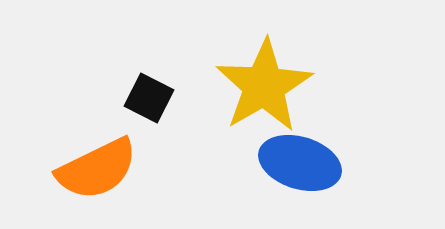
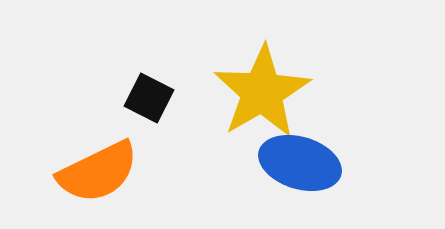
yellow star: moved 2 px left, 6 px down
orange semicircle: moved 1 px right, 3 px down
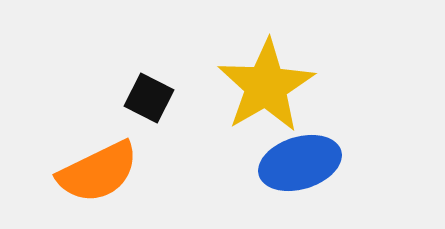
yellow star: moved 4 px right, 6 px up
blue ellipse: rotated 34 degrees counterclockwise
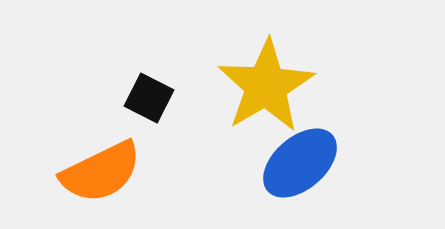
blue ellipse: rotated 24 degrees counterclockwise
orange semicircle: moved 3 px right
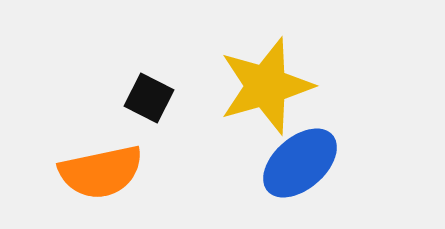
yellow star: rotated 14 degrees clockwise
orange semicircle: rotated 14 degrees clockwise
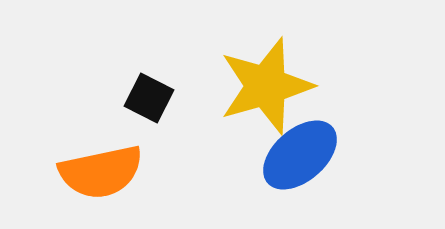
blue ellipse: moved 8 px up
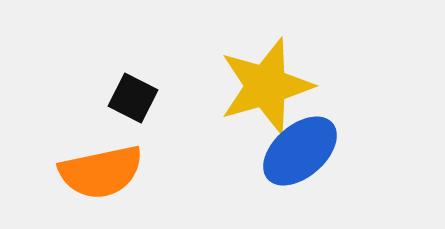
black square: moved 16 px left
blue ellipse: moved 4 px up
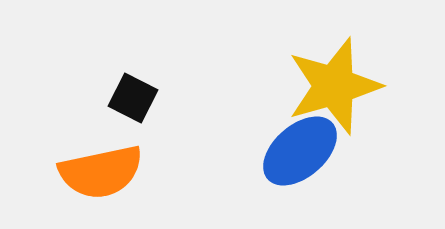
yellow star: moved 68 px right
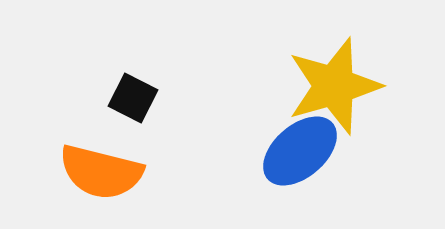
orange semicircle: rotated 26 degrees clockwise
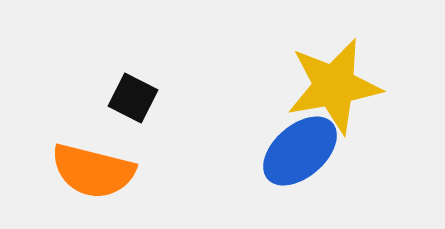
yellow star: rotated 6 degrees clockwise
orange semicircle: moved 8 px left, 1 px up
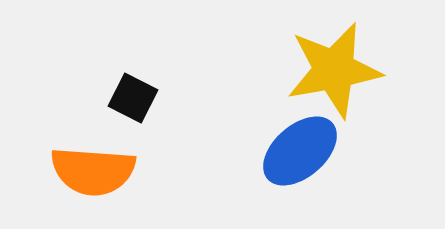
yellow star: moved 16 px up
orange semicircle: rotated 10 degrees counterclockwise
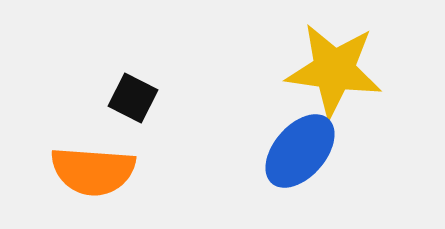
yellow star: rotated 18 degrees clockwise
blue ellipse: rotated 8 degrees counterclockwise
